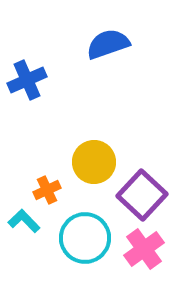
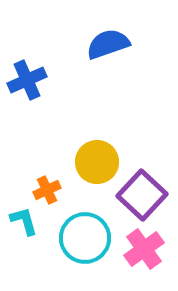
yellow circle: moved 3 px right
cyan L-shape: rotated 28 degrees clockwise
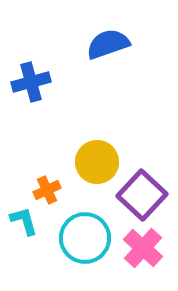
blue cross: moved 4 px right, 2 px down; rotated 9 degrees clockwise
pink cross: moved 1 px left, 1 px up; rotated 12 degrees counterclockwise
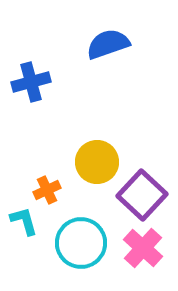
cyan circle: moved 4 px left, 5 px down
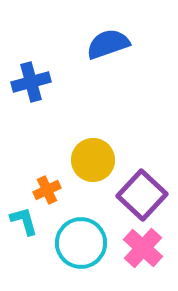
yellow circle: moved 4 px left, 2 px up
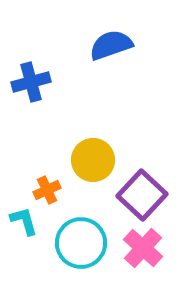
blue semicircle: moved 3 px right, 1 px down
